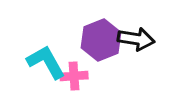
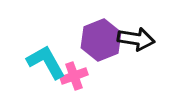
pink cross: rotated 16 degrees counterclockwise
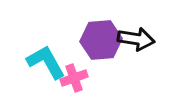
purple hexagon: rotated 18 degrees clockwise
pink cross: moved 2 px down
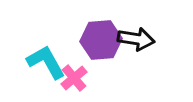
pink cross: rotated 20 degrees counterclockwise
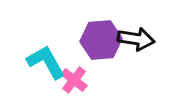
pink cross: moved 2 px down; rotated 12 degrees counterclockwise
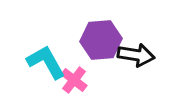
black arrow: moved 16 px down
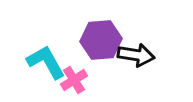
pink cross: rotated 20 degrees clockwise
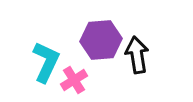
black arrow: moved 1 px right; rotated 108 degrees counterclockwise
cyan L-shape: rotated 54 degrees clockwise
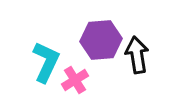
pink cross: moved 1 px right
